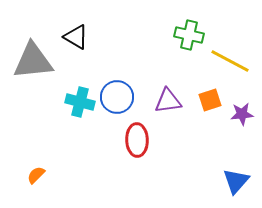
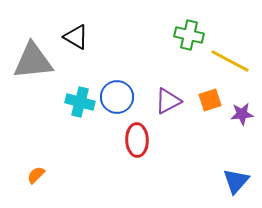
purple triangle: rotated 20 degrees counterclockwise
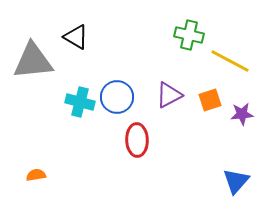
purple triangle: moved 1 px right, 6 px up
orange semicircle: rotated 36 degrees clockwise
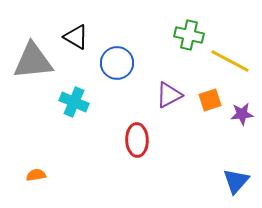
blue circle: moved 34 px up
cyan cross: moved 6 px left; rotated 8 degrees clockwise
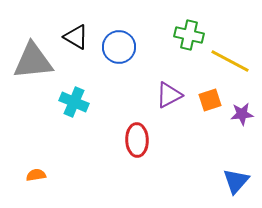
blue circle: moved 2 px right, 16 px up
